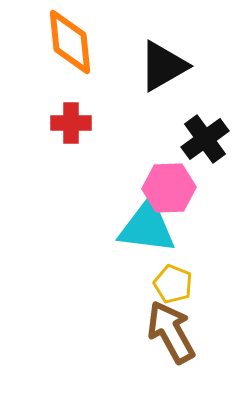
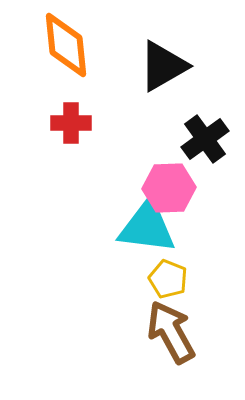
orange diamond: moved 4 px left, 3 px down
yellow pentagon: moved 5 px left, 5 px up
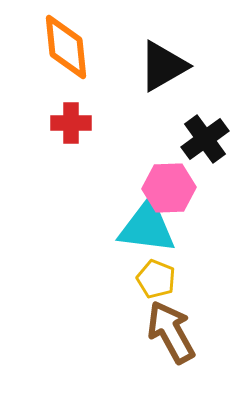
orange diamond: moved 2 px down
yellow pentagon: moved 12 px left
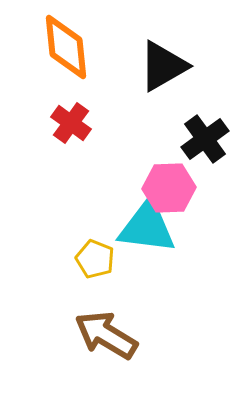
red cross: rotated 36 degrees clockwise
yellow pentagon: moved 61 px left, 20 px up
brown arrow: moved 65 px left, 3 px down; rotated 30 degrees counterclockwise
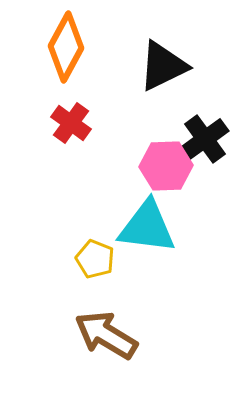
orange diamond: rotated 34 degrees clockwise
black triangle: rotated 4 degrees clockwise
pink hexagon: moved 3 px left, 22 px up
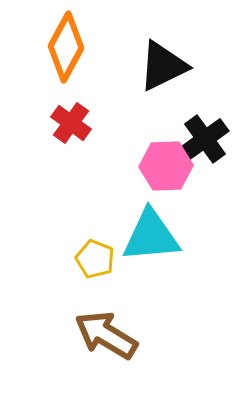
cyan triangle: moved 4 px right, 9 px down; rotated 12 degrees counterclockwise
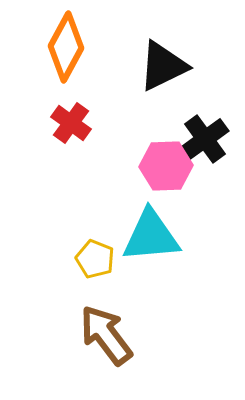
brown arrow: rotated 22 degrees clockwise
